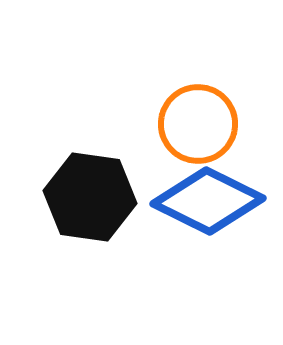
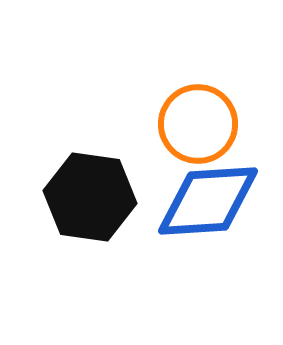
blue diamond: rotated 30 degrees counterclockwise
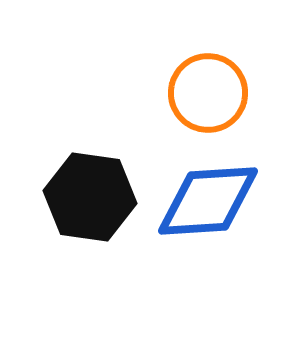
orange circle: moved 10 px right, 31 px up
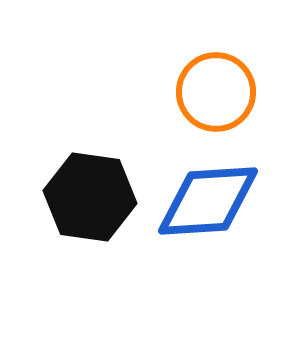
orange circle: moved 8 px right, 1 px up
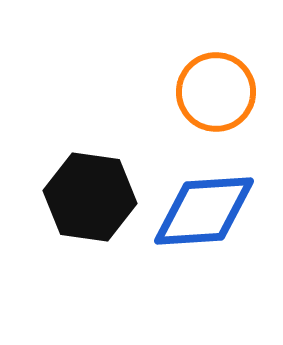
blue diamond: moved 4 px left, 10 px down
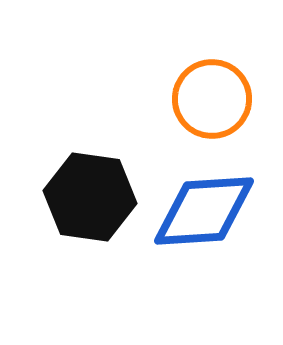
orange circle: moved 4 px left, 7 px down
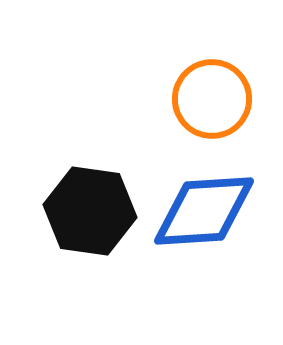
black hexagon: moved 14 px down
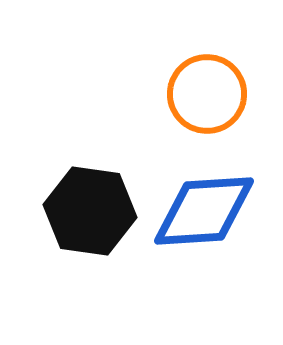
orange circle: moved 5 px left, 5 px up
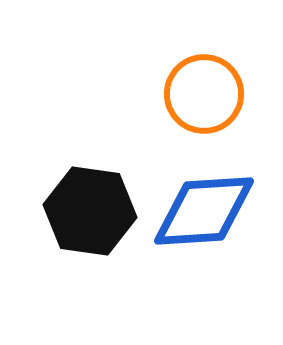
orange circle: moved 3 px left
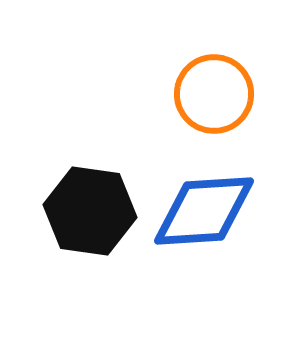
orange circle: moved 10 px right
